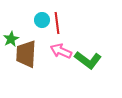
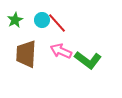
red line: rotated 35 degrees counterclockwise
green star: moved 4 px right, 19 px up
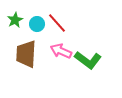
cyan circle: moved 5 px left, 4 px down
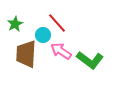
green star: moved 4 px down
cyan circle: moved 6 px right, 11 px down
pink arrow: rotated 10 degrees clockwise
green L-shape: moved 2 px right
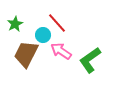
brown trapezoid: rotated 24 degrees clockwise
green L-shape: rotated 108 degrees clockwise
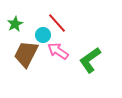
pink arrow: moved 3 px left
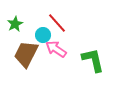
pink arrow: moved 2 px left, 2 px up
green L-shape: moved 3 px right; rotated 112 degrees clockwise
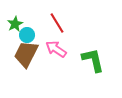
red line: rotated 10 degrees clockwise
cyan circle: moved 16 px left
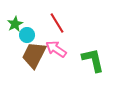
brown trapezoid: moved 8 px right, 1 px down
